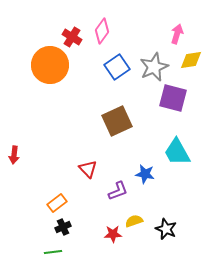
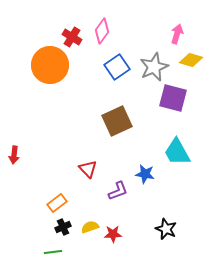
yellow diamond: rotated 25 degrees clockwise
yellow semicircle: moved 44 px left, 6 px down
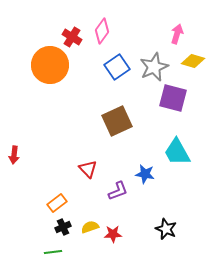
yellow diamond: moved 2 px right, 1 px down
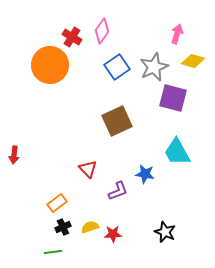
black star: moved 1 px left, 3 px down
